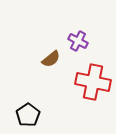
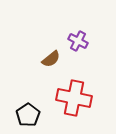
red cross: moved 19 px left, 16 px down
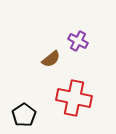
black pentagon: moved 4 px left
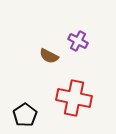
brown semicircle: moved 2 px left, 3 px up; rotated 66 degrees clockwise
black pentagon: moved 1 px right
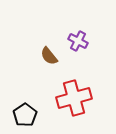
brown semicircle: rotated 24 degrees clockwise
red cross: rotated 28 degrees counterclockwise
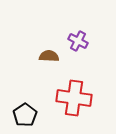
brown semicircle: rotated 132 degrees clockwise
red cross: rotated 24 degrees clockwise
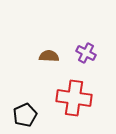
purple cross: moved 8 px right, 12 px down
black pentagon: rotated 10 degrees clockwise
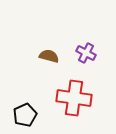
brown semicircle: rotated 12 degrees clockwise
